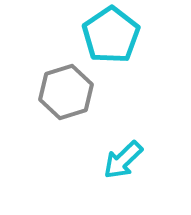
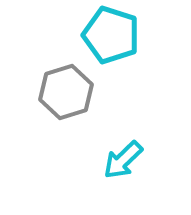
cyan pentagon: rotated 20 degrees counterclockwise
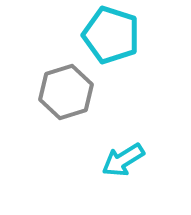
cyan arrow: rotated 12 degrees clockwise
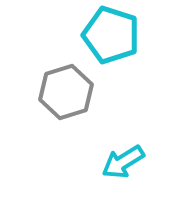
cyan arrow: moved 2 px down
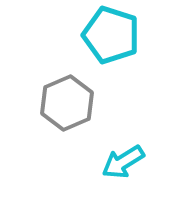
gray hexagon: moved 1 px right, 11 px down; rotated 6 degrees counterclockwise
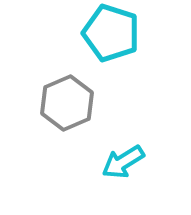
cyan pentagon: moved 2 px up
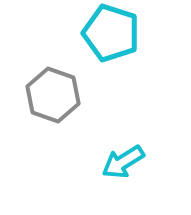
gray hexagon: moved 14 px left, 8 px up; rotated 18 degrees counterclockwise
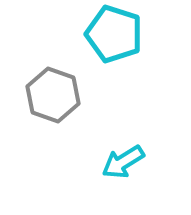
cyan pentagon: moved 3 px right, 1 px down
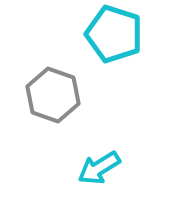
cyan arrow: moved 24 px left, 6 px down
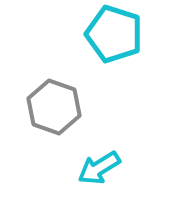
gray hexagon: moved 1 px right, 12 px down
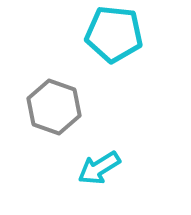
cyan pentagon: rotated 12 degrees counterclockwise
